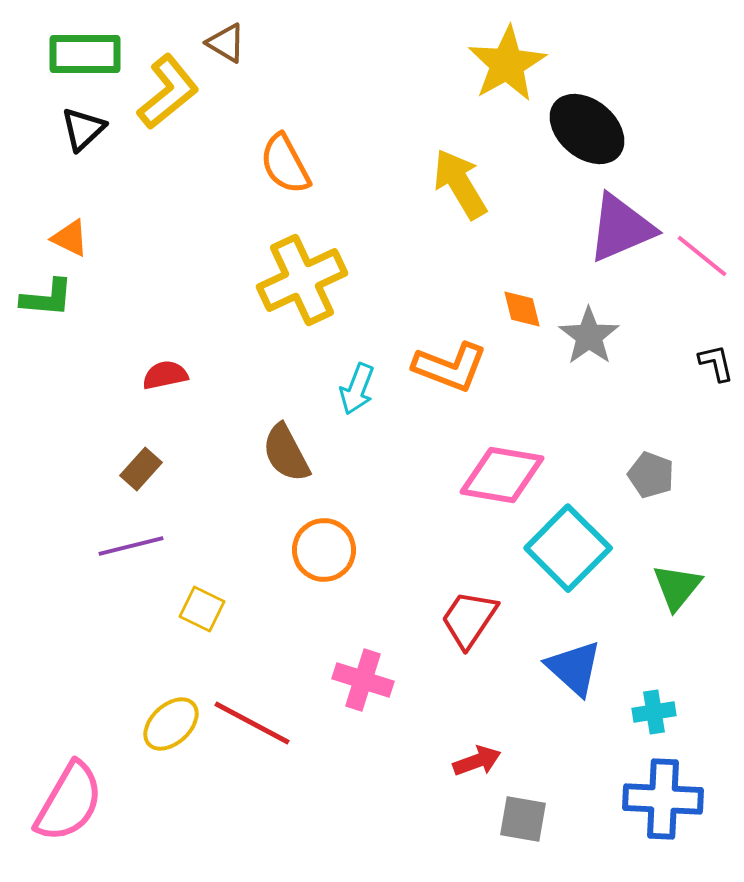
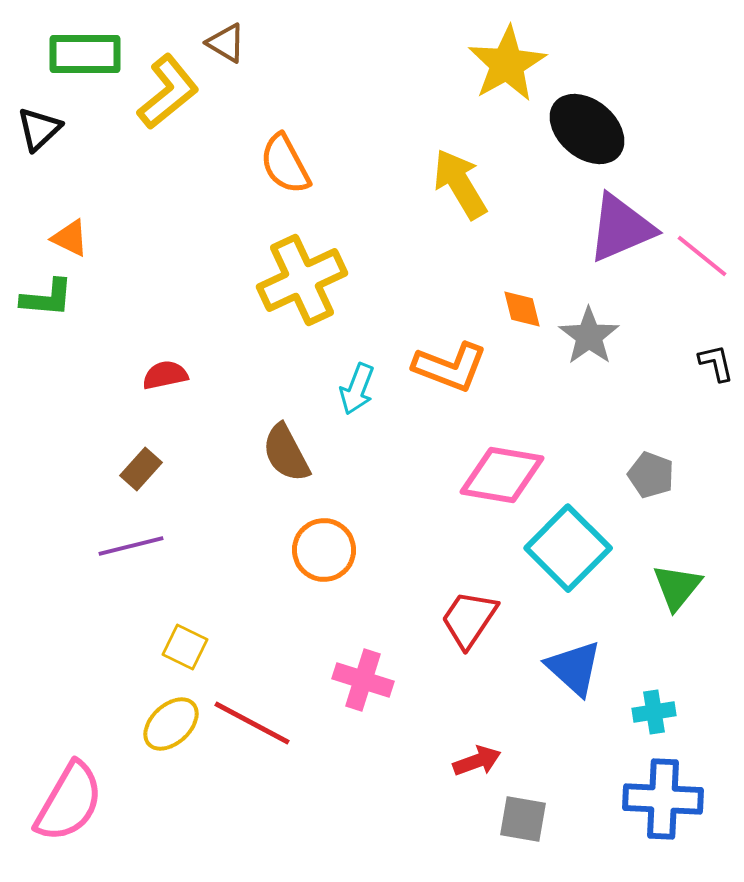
black triangle: moved 44 px left
yellow square: moved 17 px left, 38 px down
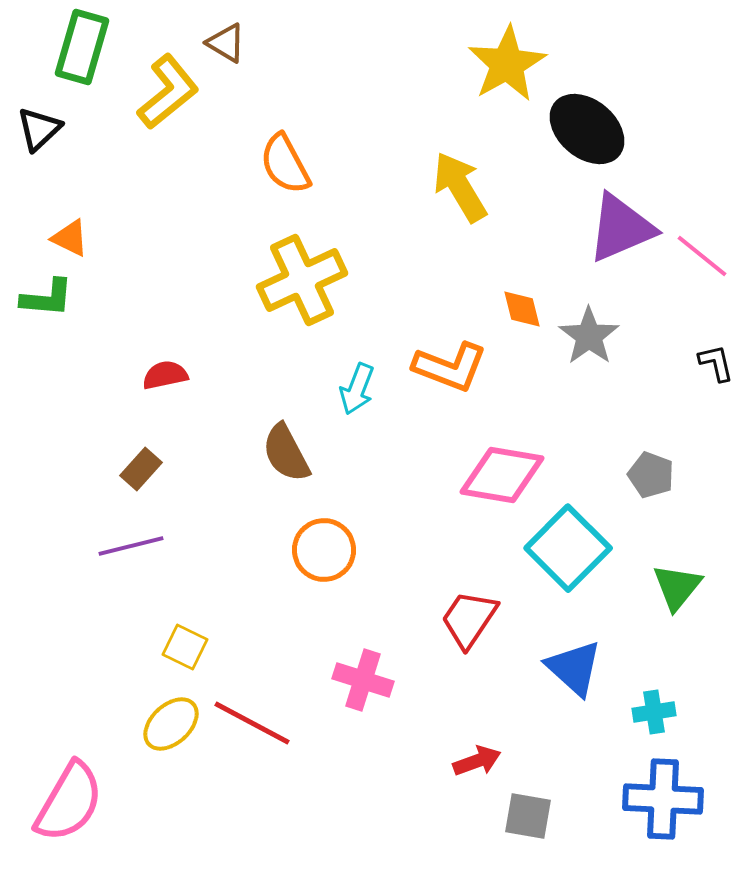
green rectangle: moved 3 px left, 7 px up; rotated 74 degrees counterclockwise
yellow arrow: moved 3 px down
gray square: moved 5 px right, 3 px up
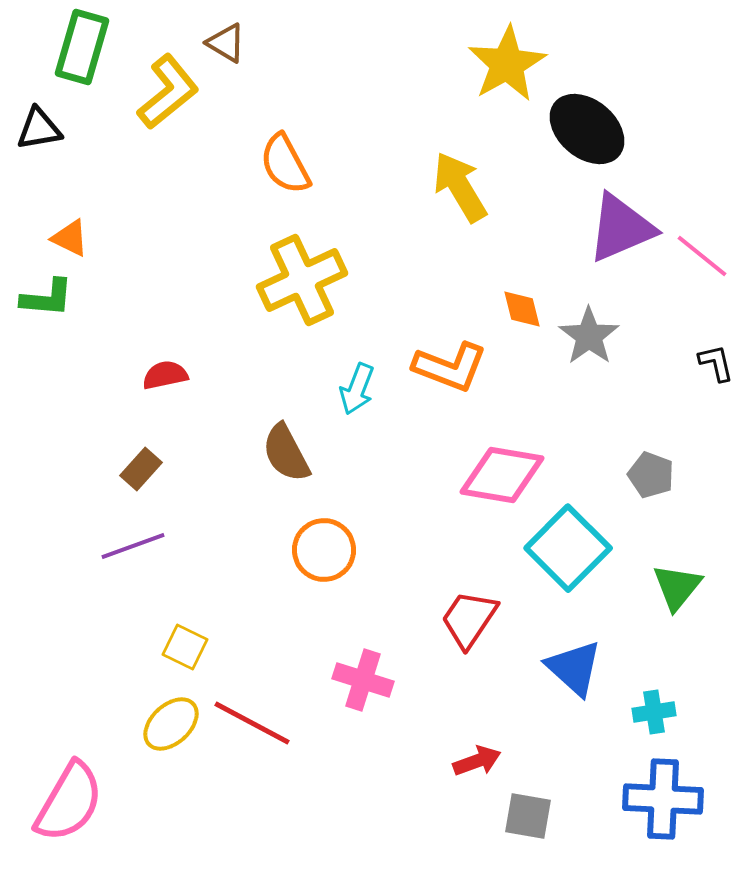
black triangle: rotated 33 degrees clockwise
purple line: moved 2 px right; rotated 6 degrees counterclockwise
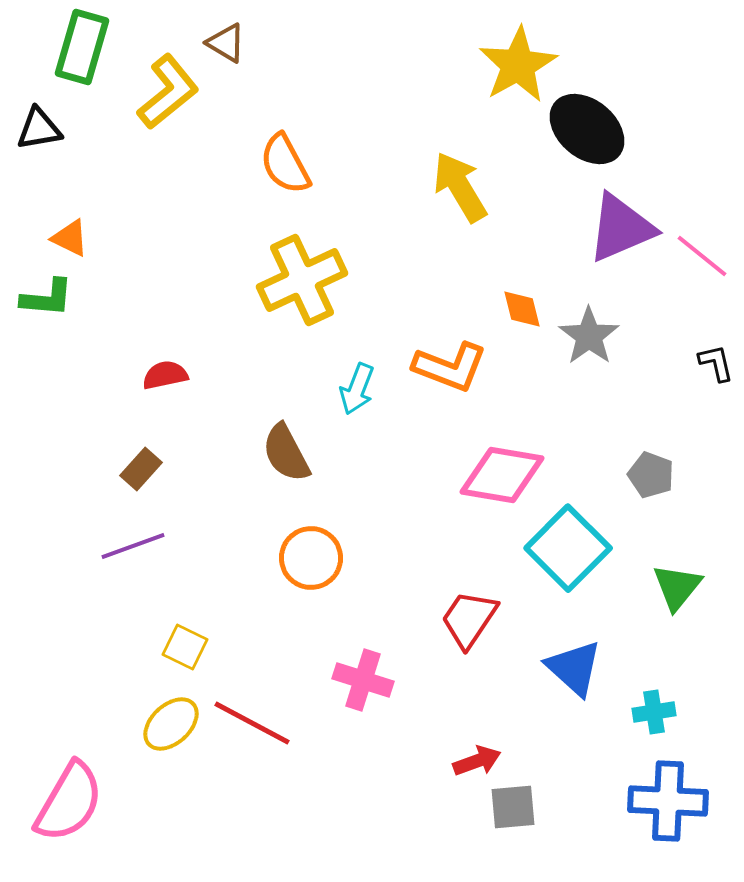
yellow star: moved 11 px right, 1 px down
orange circle: moved 13 px left, 8 px down
blue cross: moved 5 px right, 2 px down
gray square: moved 15 px left, 9 px up; rotated 15 degrees counterclockwise
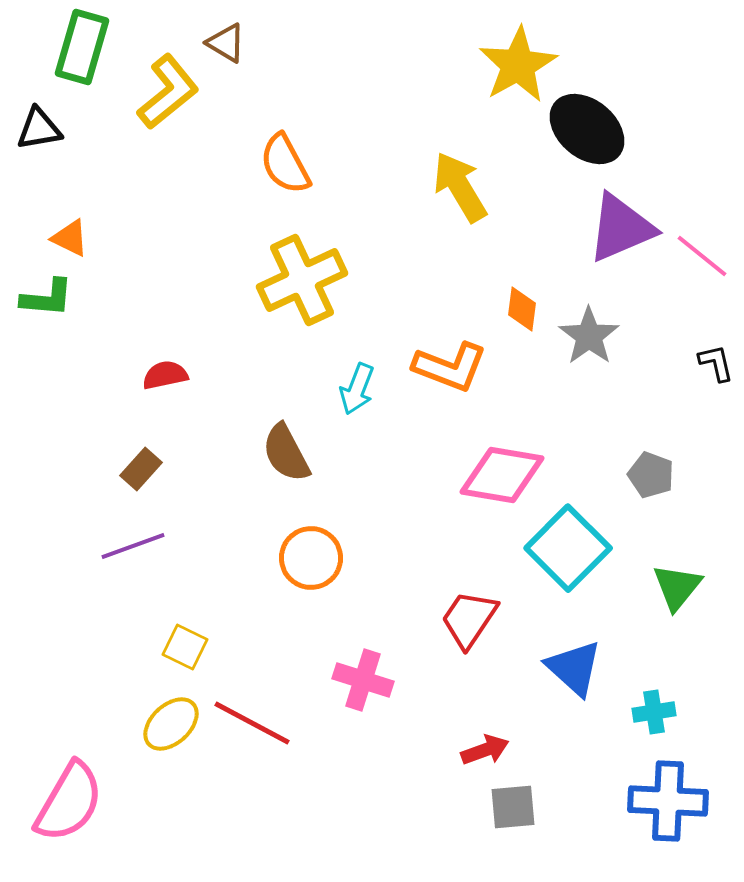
orange diamond: rotated 21 degrees clockwise
red arrow: moved 8 px right, 11 px up
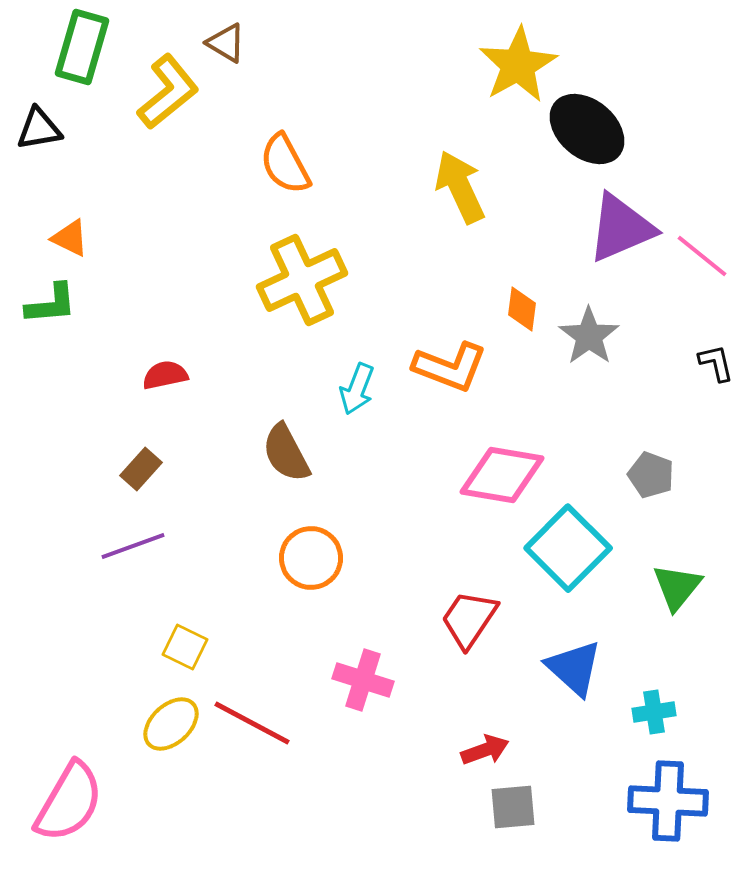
yellow arrow: rotated 6 degrees clockwise
green L-shape: moved 4 px right, 6 px down; rotated 10 degrees counterclockwise
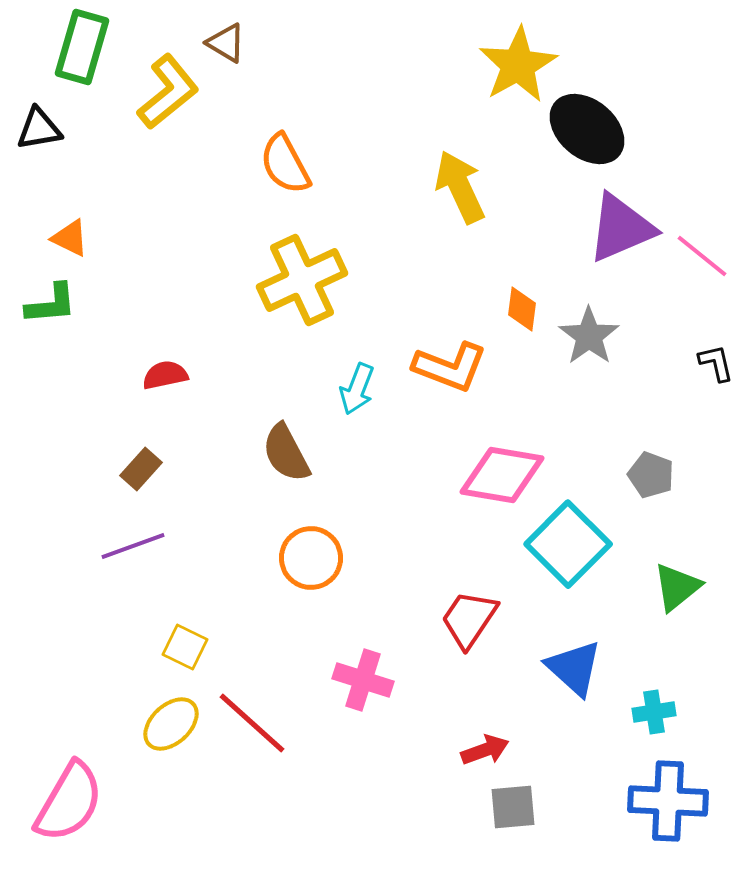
cyan square: moved 4 px up
green triangle: rotated 12 degrees clockwise
red line: rotated 14 degrees clockwise
